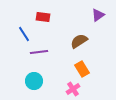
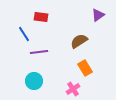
red rectangle: moved 2 px left
orange rectangle: moved 3 px right, 1 px up
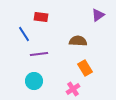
brown semicircle: moved 1 px left; rotated 36 degrees clockwise
purple line: moved 2 px down
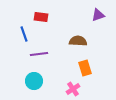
purple triangle: rotated 16 degrees clockwise
blue line: rotated 14 degrees clockwise
orange rectangle: rotated 14 degrees clockwise
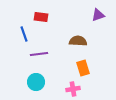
orange rectangle: moved 2 px left
cyan circle: moved 2 px right, 1 px down
pink cross: rotated 24 degrees clockwise
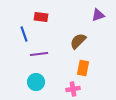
brown semicircle: rotated 48 degrees counterclockwise
orange rectangle: rotated 28 degrees clockwise
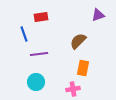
red rectangle: rotated 16 degrees counterclockwise
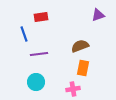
brown semicircle: moved 2 px right, 5 px down; rotated 24 degrees clockwise
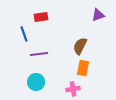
brown semicircle: rotated 42 degrees counterclockwise
